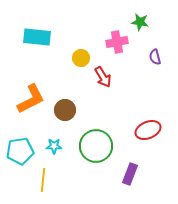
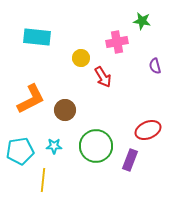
green star: moved 2 px right, 1 px up
purple semicircle: moved 9 px down
purple rectangle: moved 14 px up
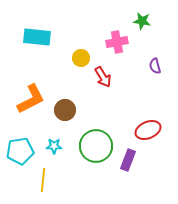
purple rectangle: moved 2 px left
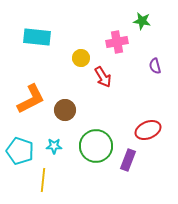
cyan pentagon: rotated 28 degrees clockwise
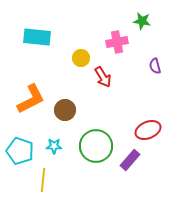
purple rectangle: moved 2 px right; rotated 20 degrees clockwise
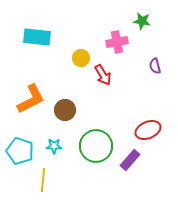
red arrow: moved 2 px up
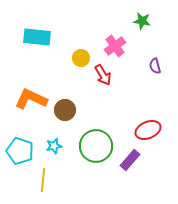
pink cross: moved 2 px left, 4 px down; rotated 25 degrees counterclockwise
orange L-shape: rotated 128 degrees counterclockwise
cyan star: rotated 14 degrees counterclockwise
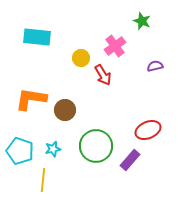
green star: rotated 12 degrees clockwise
purple semicircle: rotated 91 degrees clockwise
orange L-shape: rotated 16 degrees counterclockwise
cyan star: moved 1 px left, 3 px down
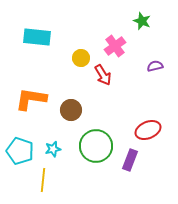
brown circle: moved 6 px right
purple rectangle: rotated 20 degrees counterclockwise
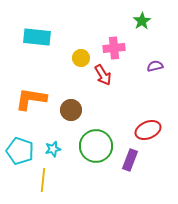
green star: rotated 18 degrees clockwise
pink cross: moved 1 px left, 2 px down; rotated 30 degrees clockwise
